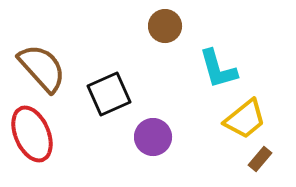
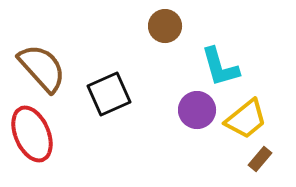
cyan L-shape: moved 2 px right, 2 px up
yellow trapezoid: moved 1 px right
purple circle: moved 44 px right, 27 px up
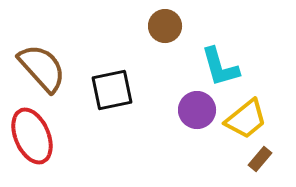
black square: moved 3 px right, 4 px up; rotated 12 degrees clockwise
red ellipse: moved 2 px down
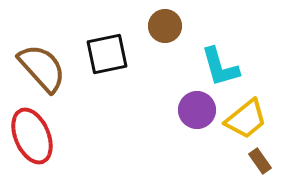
black square: moved 5 px left, 36 px up
brown rectangle: moved 2 px down; rotated 75 degrees counterclockwise
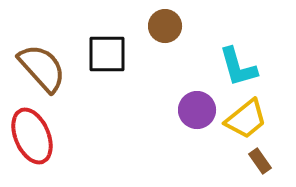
black square: rotated 12 degrees clockwise
cyan L-shape: moved 18 px right
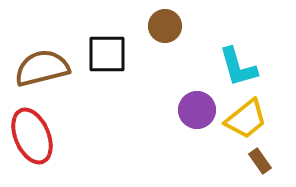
brown semicircle: rotated 62 degrees counterclockwise
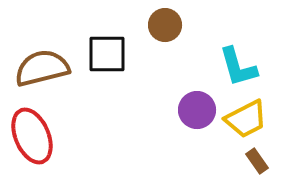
brown circle: moved 1 px up
yellow trapezoid: rotated 12 degrees clockwise
brown rectangle: moved 3 px left
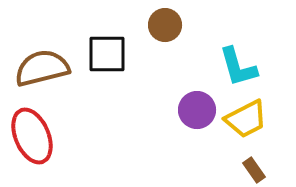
brown rectangle: moved 3 px left, 9 px down
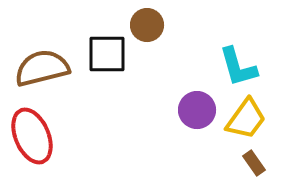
brown circle: moved 18 px left
yellow trapezoid: rotated 27 degrees counterclockwise
brown rectangle: moved 7 px up
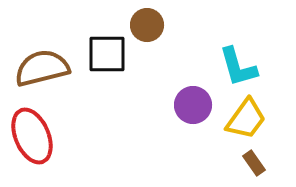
purple circle: moved 4 px left, 5 px up
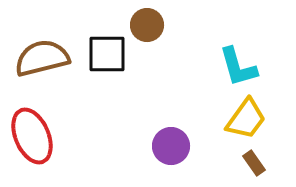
brown semicircle: moved 10 px up
purple circle: moved 22 px left, 41 px down
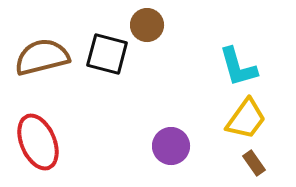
black square: rotated 15 degrees clockwise
brown semicircle: moved 1 px up
red ellipse: moved 6 px right, 6 px down
